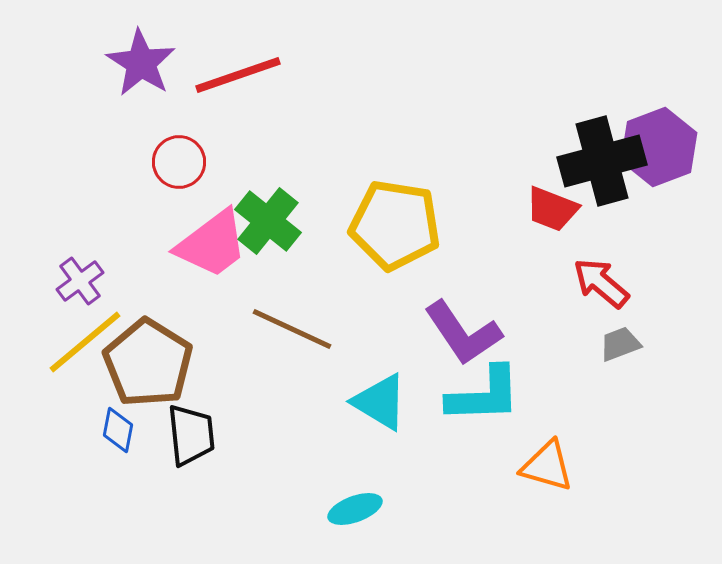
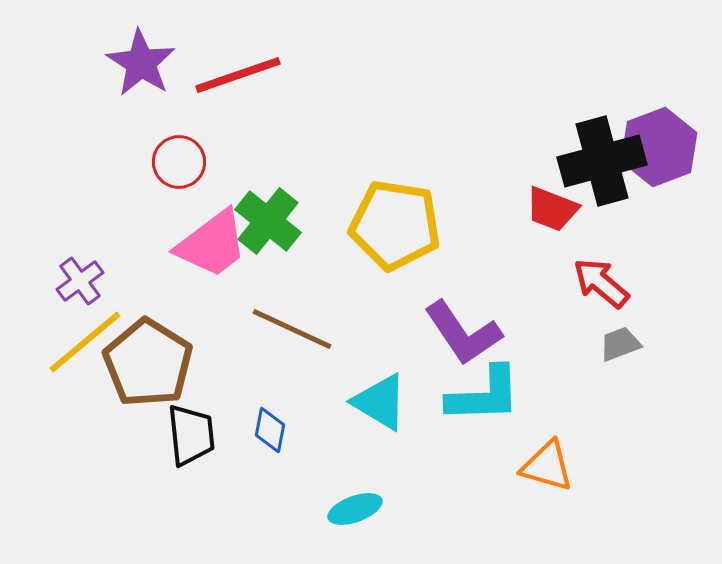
blue diamond: moved 152 px right
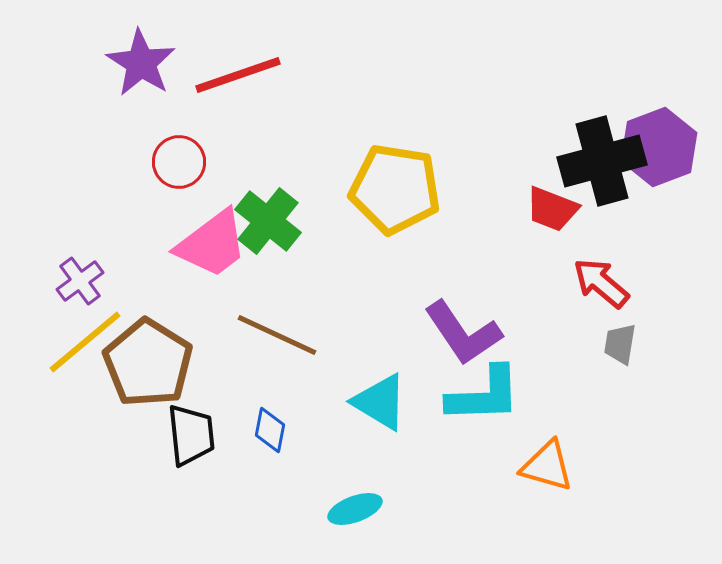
yellow pentagon: moved 36 px up
brown line: moved 15 px left, 6 px down
gray trapezoid: rotated 60 degrees counterclockwise
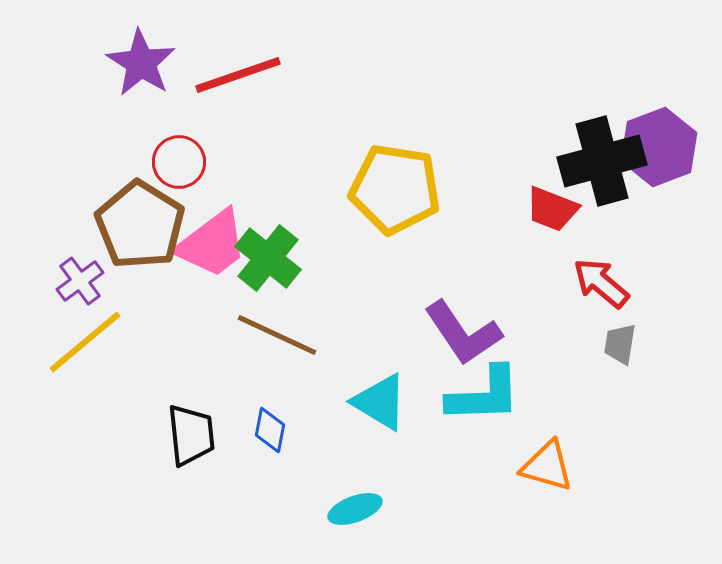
green cross: moved 37 px down
brown pentagon: moved 8 px left, 138 px up
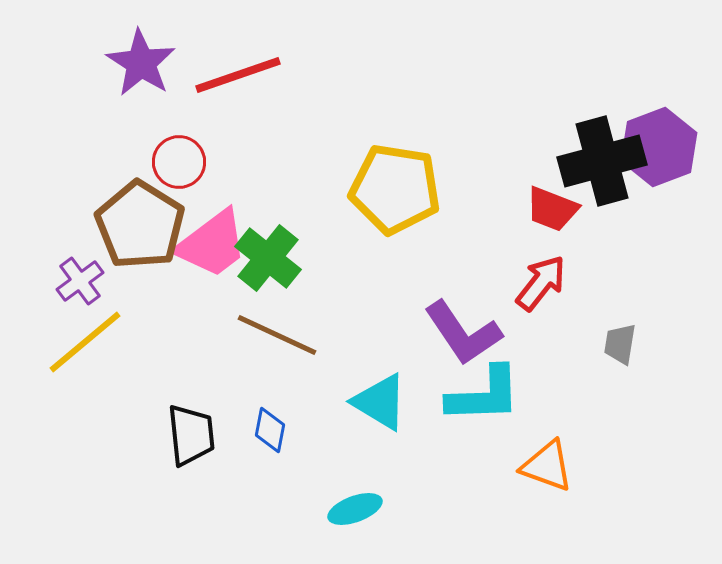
red arrow: moved 60 px left; rotated 88 degrees clockwise
orange triangle: rotated 4 degrees clockwise
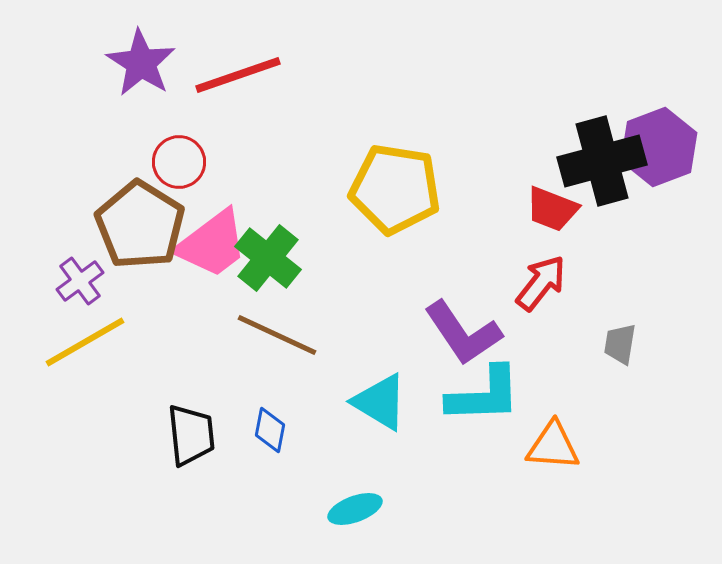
yellow line: rotated 10 degrees clockwise
orange triangle: moved 6 px right, 20 px up; rotated 16 degrees counterclockwise
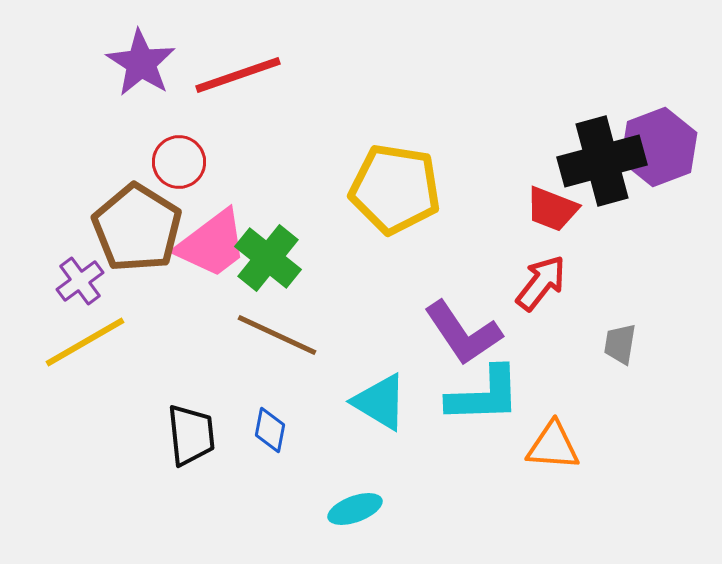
brown pentagon: moved 3 px left, 3 px down
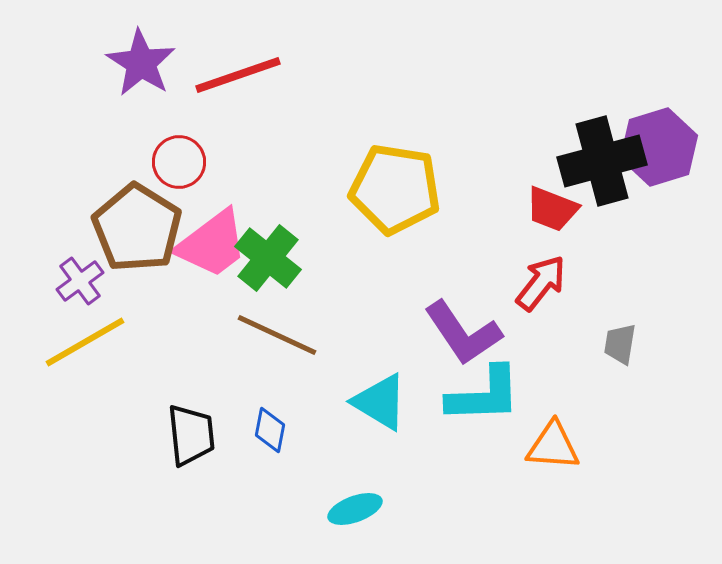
purple hexagon: rotated 4 degrees clockwise
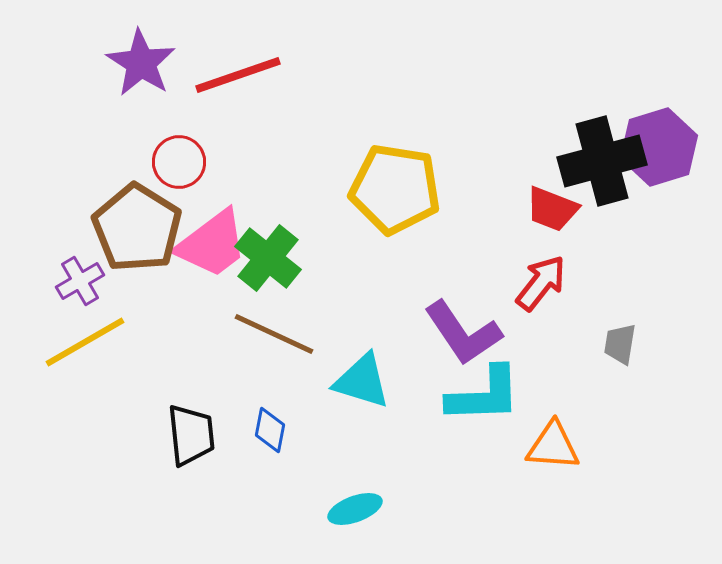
purple cross: rotated 6 degrees clockwise
brown line: moved 3 px left, 1 px up
cyan triangle: moved 18 px left, 21 px up; rotated 14 degrees counterclockwise
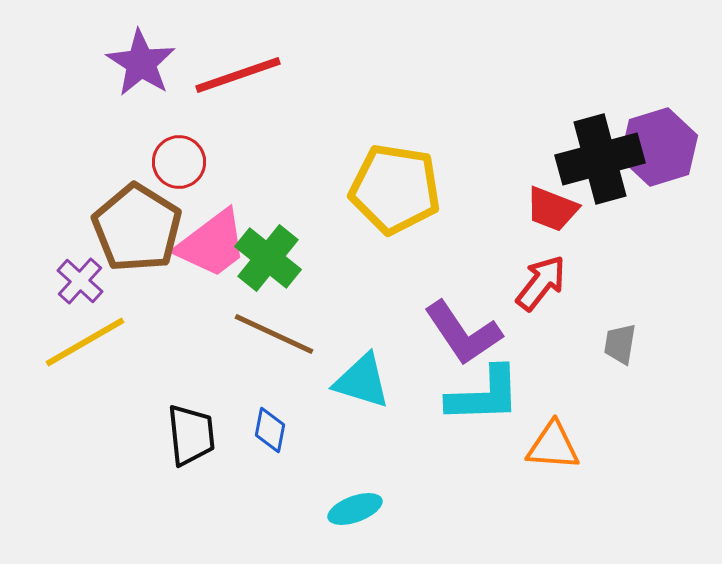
black cross: moved 2 px left, 2 px up
purple cross: rotated 18 degrees counterclockwise
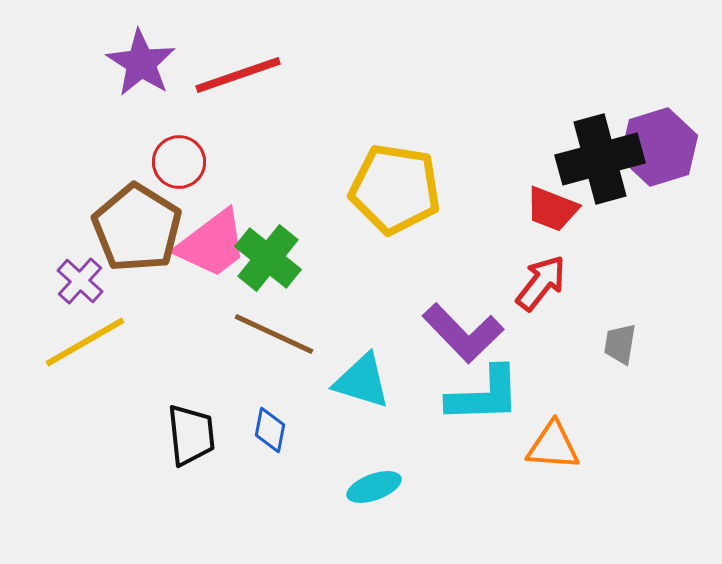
purple L-shape: rotated 10 degrees counterclockwise
cyan ellipse: moved 19 px right, 22 px up
